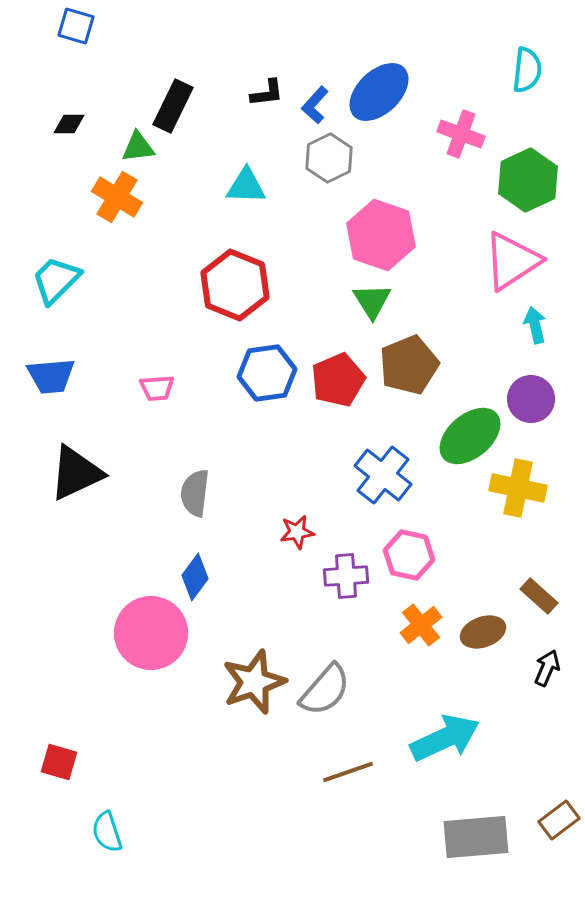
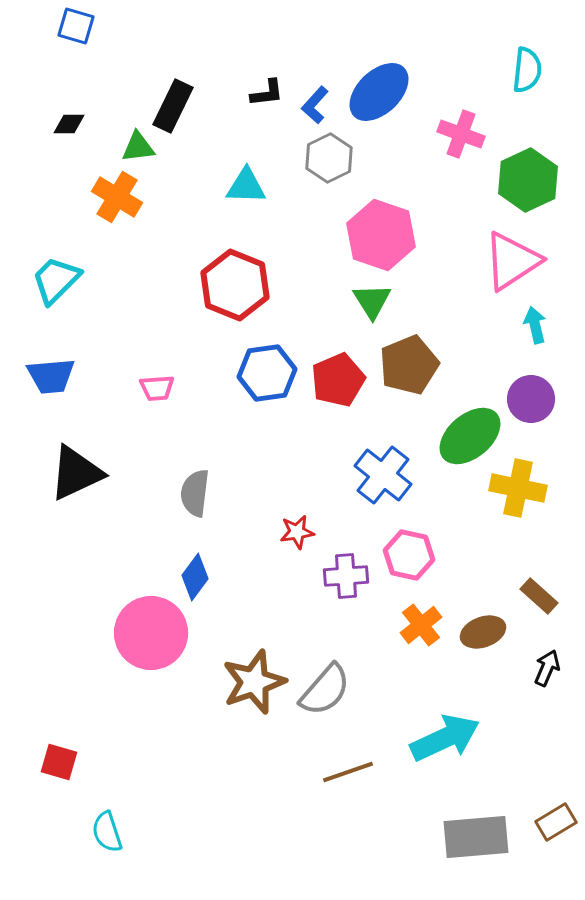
brown rectangle at (559, 820): moved 3 px left, 2 px down; rotated 6 degrees clockwise
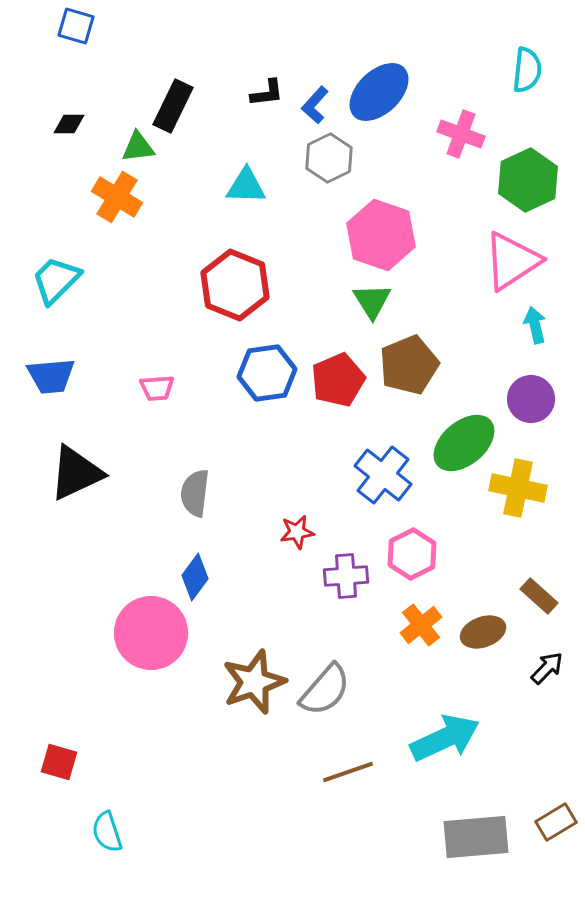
green ellipse at (470, 436): moved 6 px left, 7 px down
pink hexagon at (409, 555): moved 3 px right, 1 px up; rotated 21 degrees clockwise
black arrow at (547, 668): rotated 21 degrees clockwise
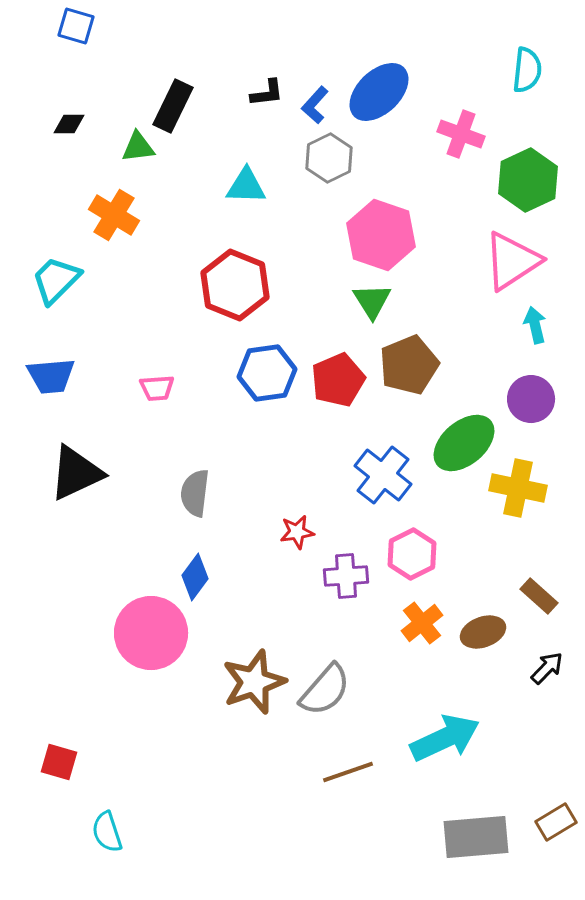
orange cross at (117, 197): moved 3 px left, 18 px down
orange cross at (421, 625): moved 1 px right, 2 px up
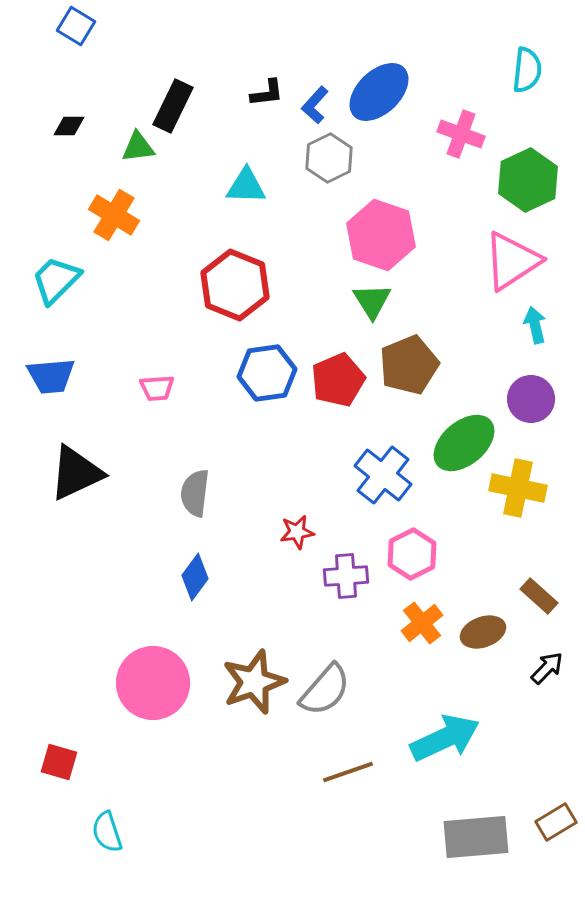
blue square at (76, 26): rotated 15 degrees clockwise
black diamond at (69, 124): moved 2 px down
pink circle at (151, 633): moved 2 px right, 50 px down
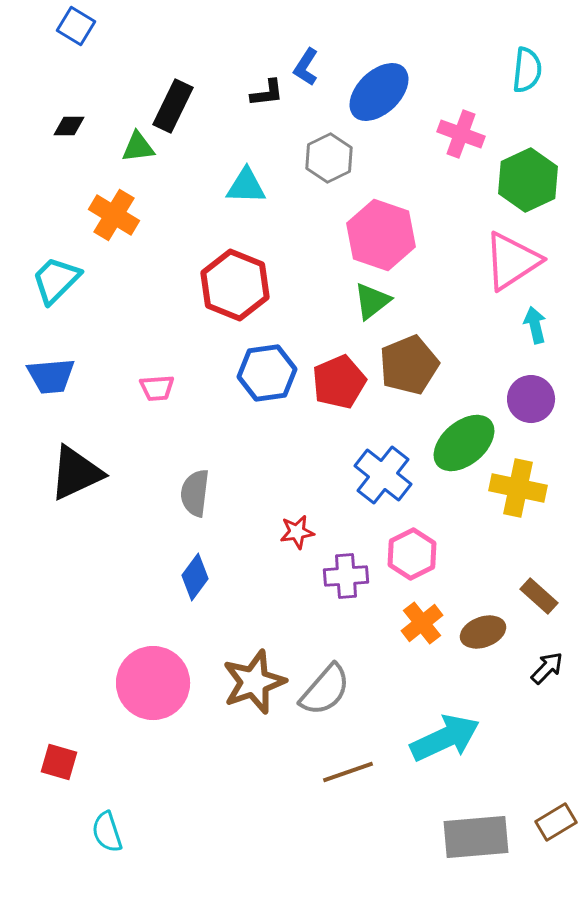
blue L-shape at (315, 105): moved 9 px left, 38 px up; rotated 9 degrees counterclockwise
green triangle at (372, 301): rotated 24 degrees clockwise
red pentagon at (338, 380): moved 1 px right, 2 px down
